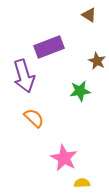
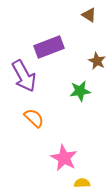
purple arrow: rotated 12 degrees counterclockwise
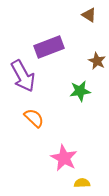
purple arrow: moved 1 px left
